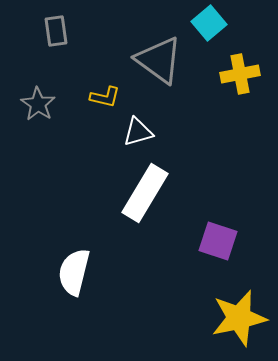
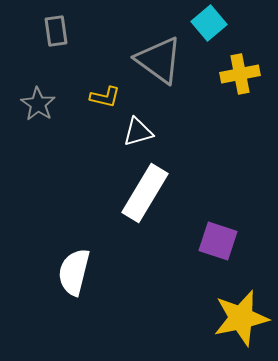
yellow star: moved 2 px right
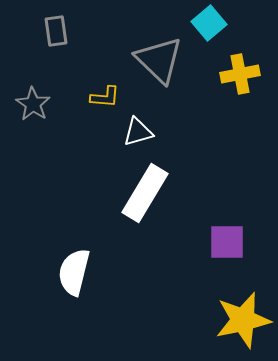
gray triangle: rotated 8 degrees clockwise
yellow L-shape: rotated 8 degrees counterclockwise
gray star: moved 5 px left
purple square: moved 9 px right, 1 px down; rotated 18 degrees counterclockwise
yellow star: moved 2 px right, 2 px down
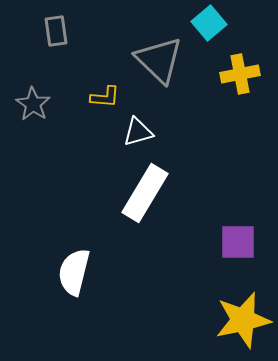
purple square: moved 11 px right
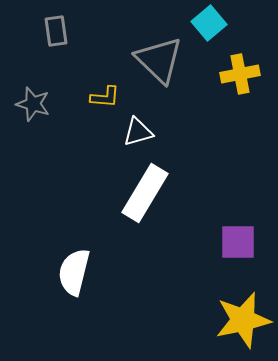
gray star: rotated 16 degrees counterclockwise
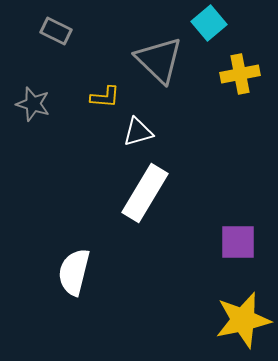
gray rectangle: rotated 56 degrees counterclockwise
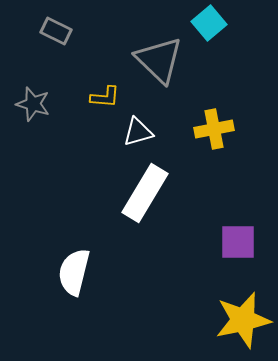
yellow cross: moved 26 px left, 55 px down
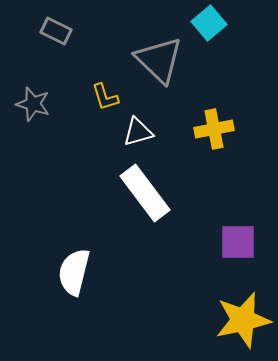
yellow L-shape: rotated 68 degrees clockwise
white rectangle: rotated 68 degrees counterclockwise
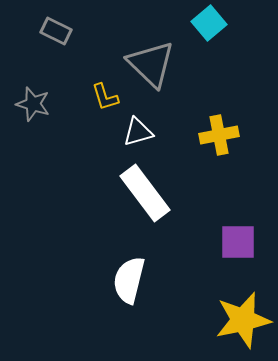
gray triangle: moved 8 px left, 4 px down
yellow cross: moved 5 px right, 6 px down
white semicircle: moved 55 px right, 8 px down
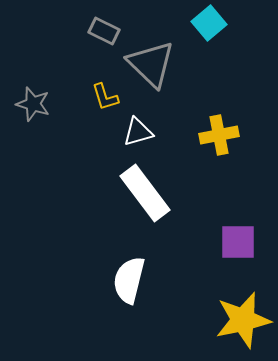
gray rectangle: moved 48 px right
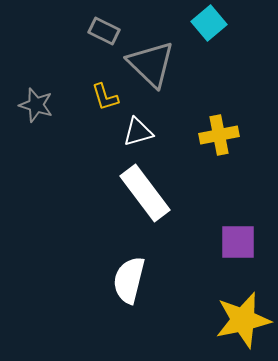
gray star: moved 3 px right, 1 px down
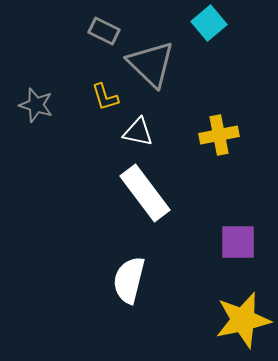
white triangle: rotated 28 degrees clockwise
